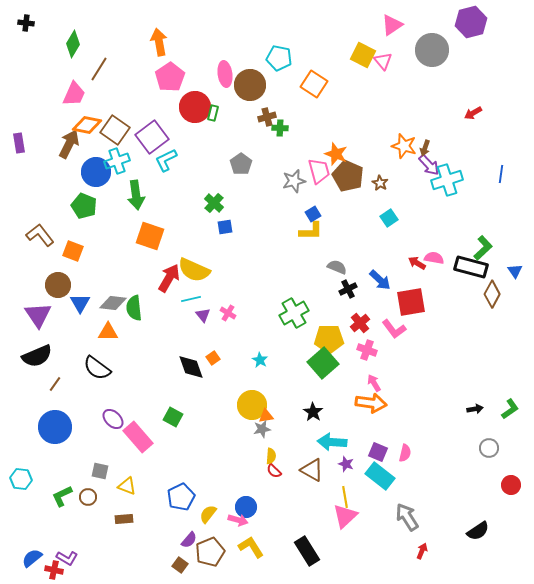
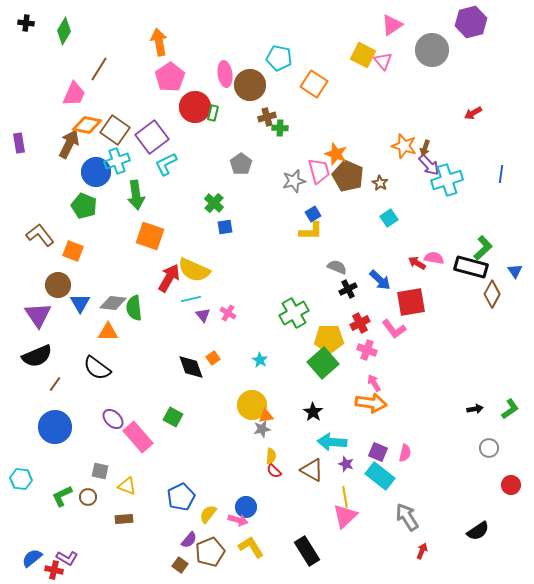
green diamond at (73, 44): moved 9 px left, 13 px up
cyan L-shape at (166, 160): moved 4 px down
red cross at (360, 323): rotated 12 degrees clockwise
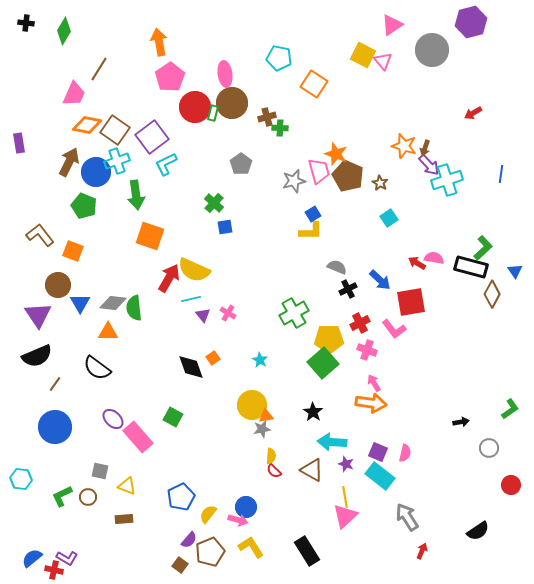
brown circle at (250, 85): moved 18 px left, 18 px down
brown arrow at (69, 144): moved 18 px down
black arrow at (475, 409): moved 14 px left, 13 px down
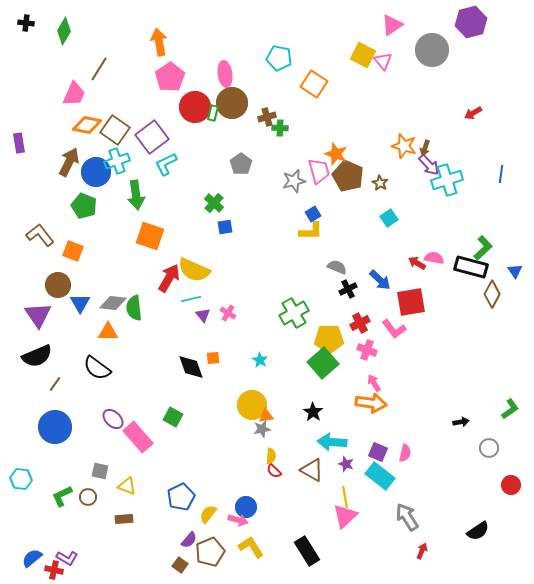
orange square at (213, 358): rotated 32 degrees clockwise
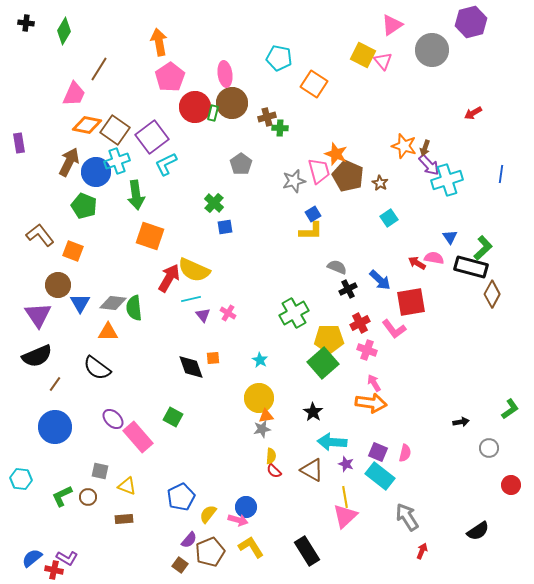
blue triangle at (515, 271): moved 65 px left, 34 px up
yellow circle at (252, 405): moved 7 px right, 7 px up
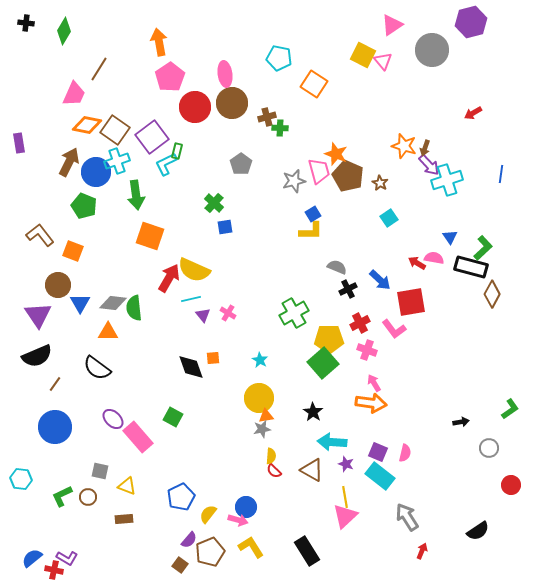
green rectangle at (213, 113): moved 36 px left, 38 px down
